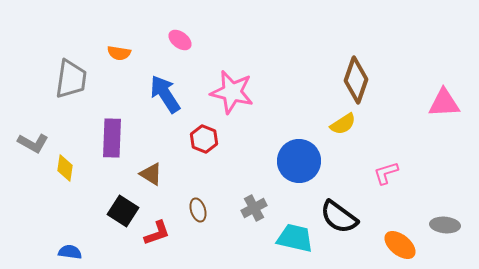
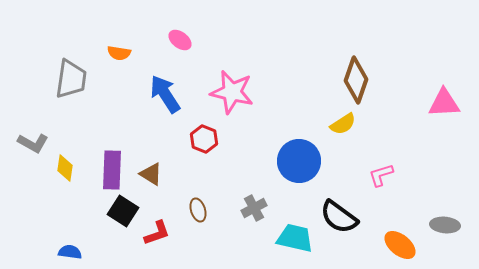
purple rectangle: moved 32 px down
pink L-shape: moved 5 px left, 2 px down
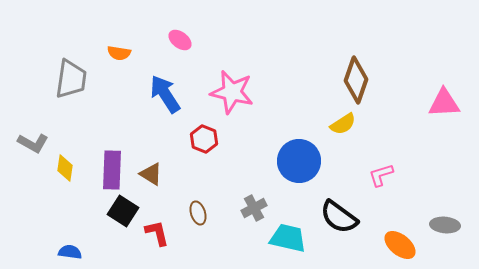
brown ellipse: moved 3 px down
red L-shape: rotated 84 degrees counterclockwise
cyan trapezoid: moved 7 px left
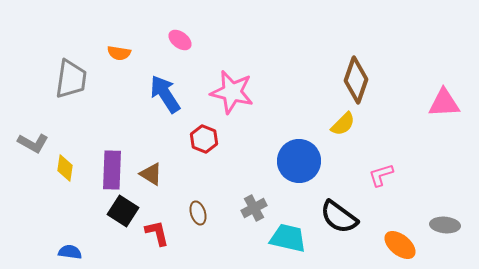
yellow semicircle: rotated 12 degrees counterclockwise
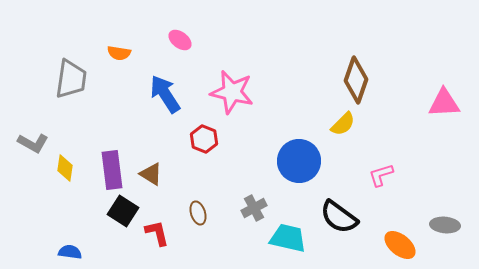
purple rectangle: rotated 9 degrees counterclockwise
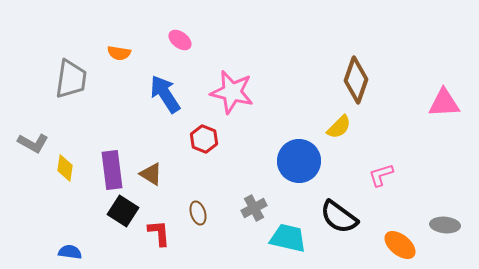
yellow semicircle: moved 4 px left, 3 px down
red L-shape: moved 2 px right; rotated 8 degrees clockwise
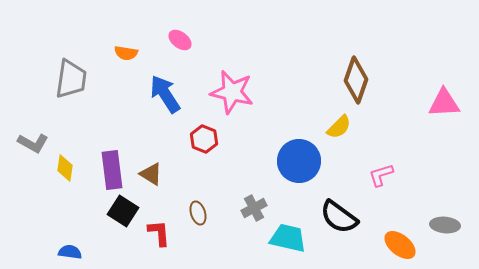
orange semicircle: moved 7 px right
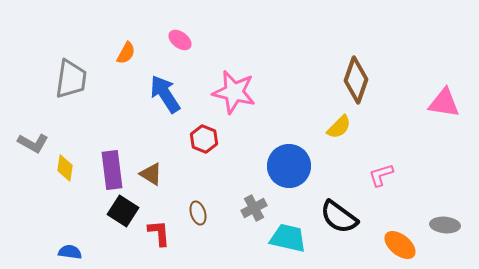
orange semicircle: rotated 70 degrees counterclockwise
pink star: moved 2 px right
pink triangle: rotated 12 degrees clockwise
blue circle: moved 10 px left, 5 px down
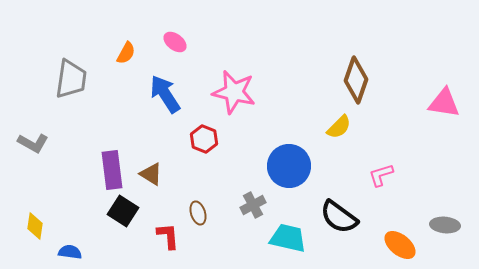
pink ellipse: moved 5 px left, 2 px down
yellow diamond: moved 30 px left, 58 px down
gray cross: moved 1 px left, 3 px up
red L-shape: moved 9 px right, 3 px down
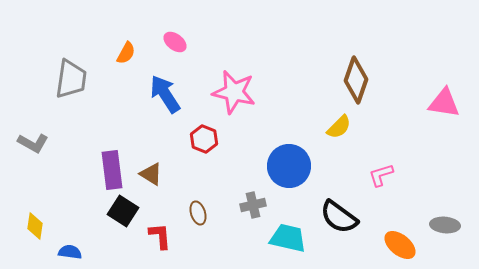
gray cross: rotated 15 degrees clockwise
red L-shape: moved 8 px left
